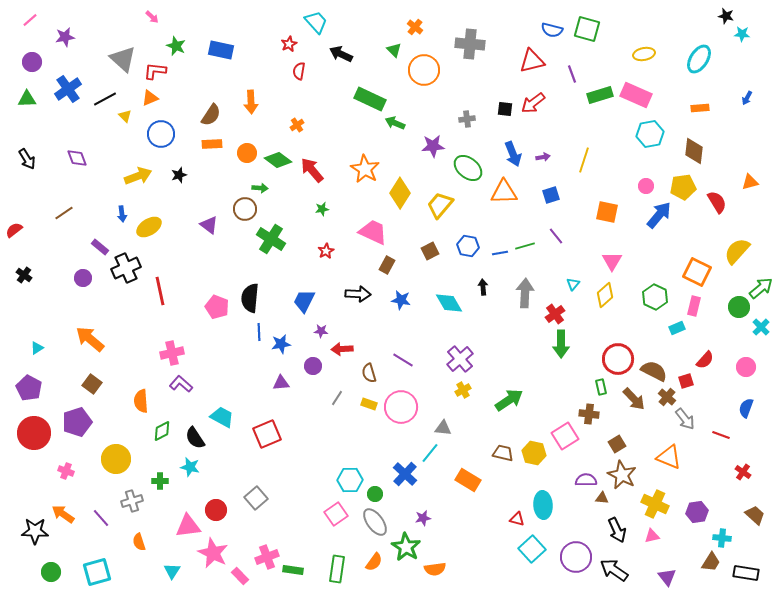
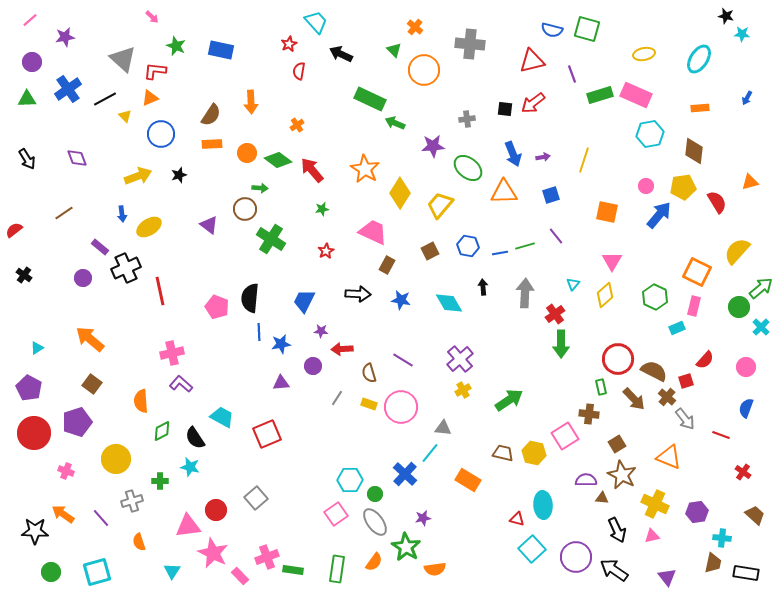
brown trapezoid at (711, 562): moved 2 px right, 1 px down; rotated 20 degrees counterclockwise
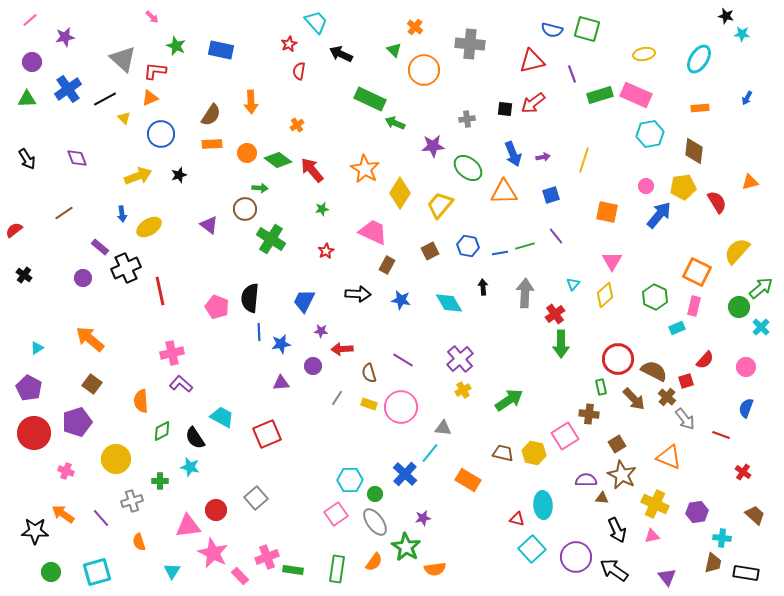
yellow triangle at (125, 116): moved 1 px left, 2 px down
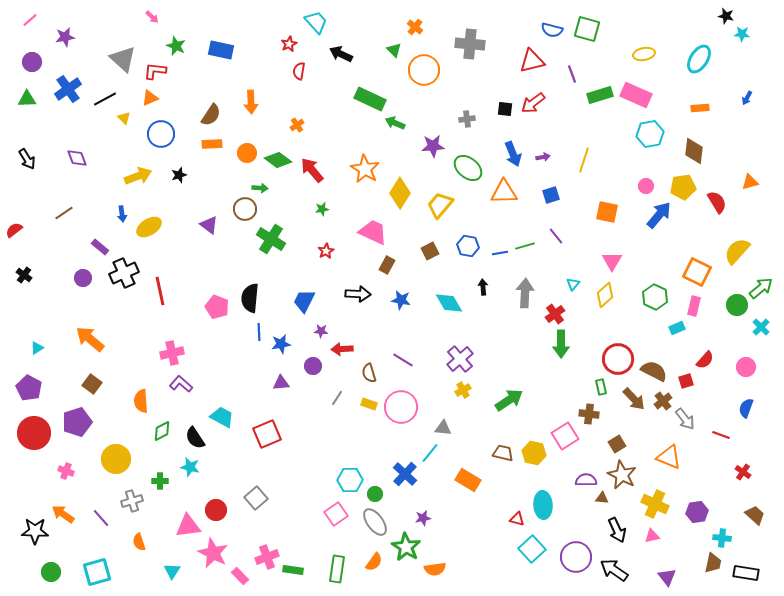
black cross at (126, 268): moved 2 px left, 5 px down
green circle at (739, 307): moved 2 px left, 2 px up
brown cross at (667, 397): moved 4 px left, 4 px down; rotated 12 degrees clockwise
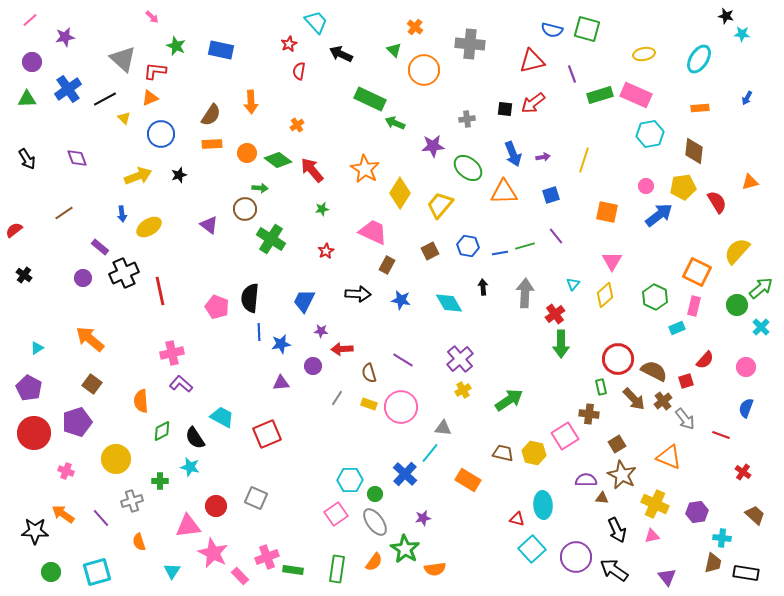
blue arrow at (659, 215): rotated 12 degrees clockwise
gray square at (256, 498): rotated 25 degrees counterclockwise
red circle at (216, 510): moved 4 px up
green star at (406, 547): moved 1 px left, 2 px down
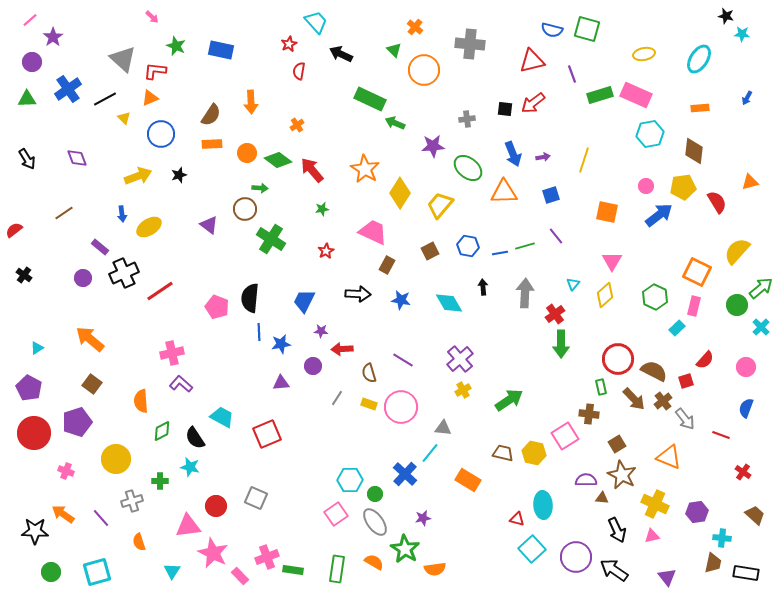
purple star at (65, 37): moved 12 px left; rotated 24 degrees counterclockwise
red line at (160, 291): rotated 68 degrees clockwise
cyan rectangle at (677, 328): rotated 21 degrees counterclockwise
orange semicircle at (374, 562): rotated 96 degrees counterclockwise
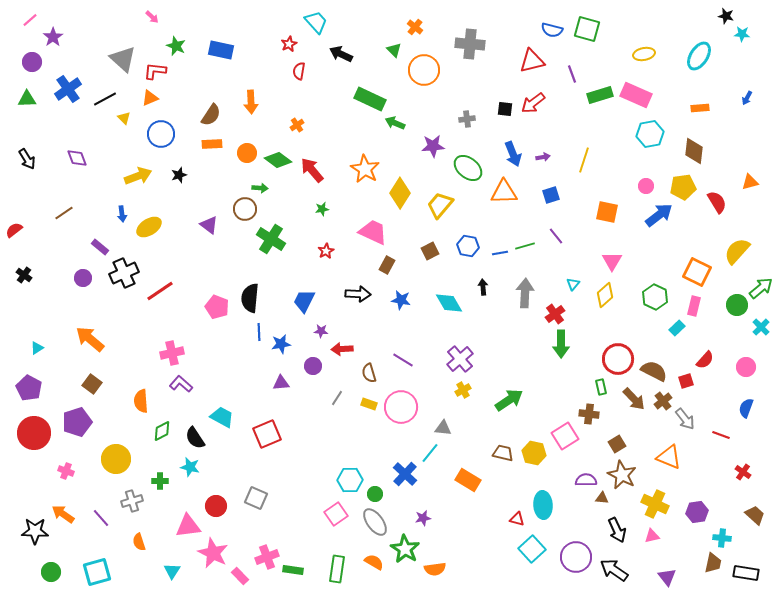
cyan ellipse at (699, 59): moved 3 px up
